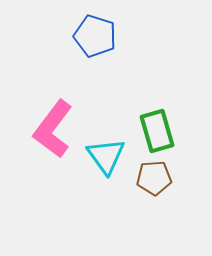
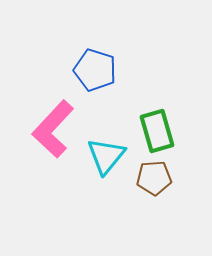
blue pentagon: moved 34 px down
pink L-shape: rotated 6 degrees clockwise
cyan triangle: rotated 15 degrees clockwise
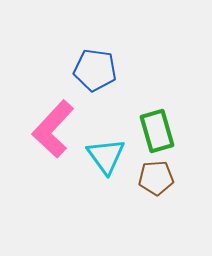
blue pentagon: rotated 9 degrees counterclockwise
cyan triangle: rotated 15 degrees counterclockwise
brown pentagon: moved 2 px right
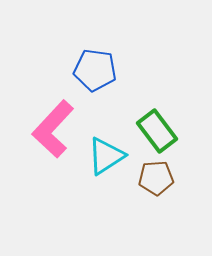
green rectangle: rotated 21 degrees counterclockwise
cyan triangle: rotated 33 degrees clockwise
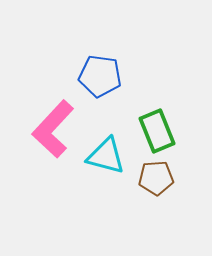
blue pentagon: moved 5 px right, 6 px down
green rectangle: rotated 15 degrees clockwise
cyan triangle: rotated 48 degrees clockwise
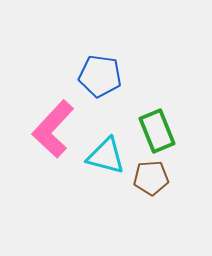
brown pentagon: moved 5 px left
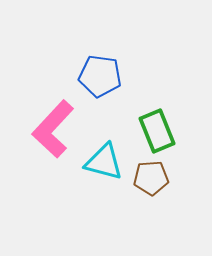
cyan triangle: moved 2 px left, 6 px down
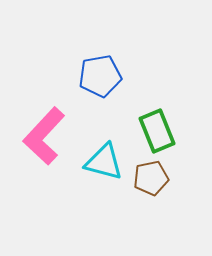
blue pentagon: rotated 18 degrees counterclockwise
pink L-shape: moved 9 px left, 7 px down
brown pentagon: rotated 8 degrees counterclockwise
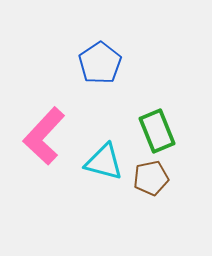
blue pentagon: moved 13 px up; rotated 24 degrees counterclockwise
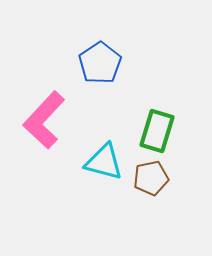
green rectangle: rotated 39 degrees clockwise
pink L-shape: moved 16 px up
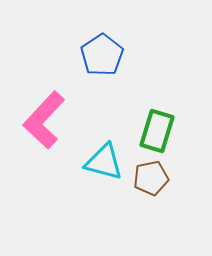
blue pentagon: moved 2 px right, 8 px up
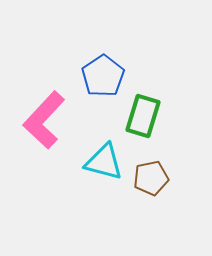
blue pentagon: moved 1 px right, 21 px down
green rectangle: moved 14 px left, 15 px up
